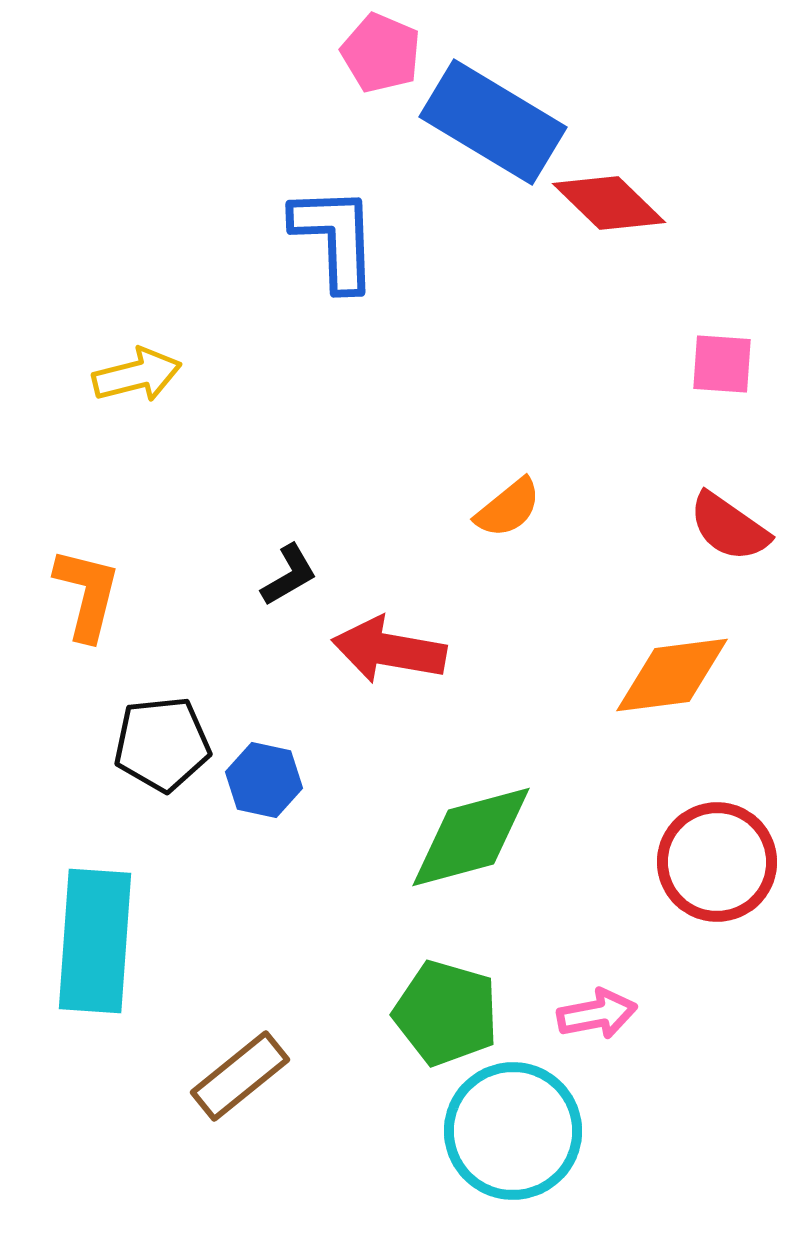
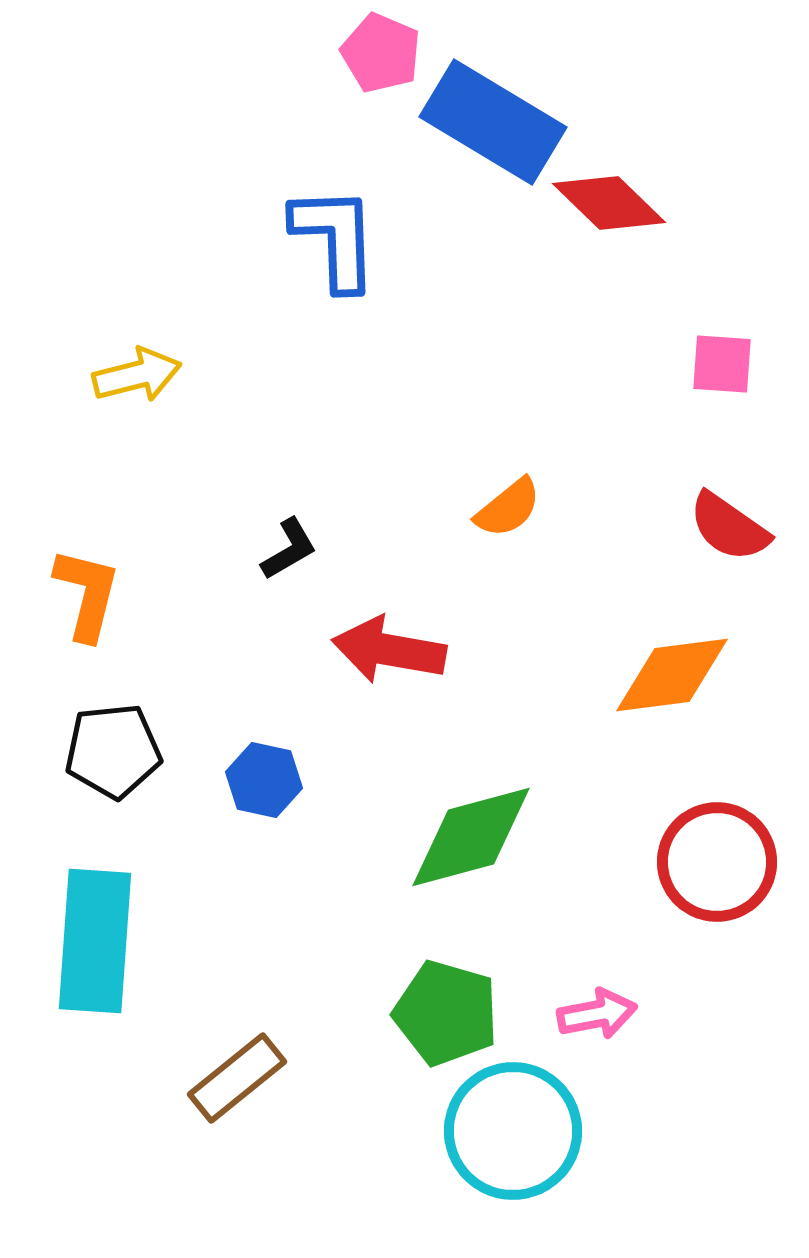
black L-shape: moved 26 px up
black pentagon: moved 49 px left, 7 px down
brown rectangle: moved 3 px left, 2 px down
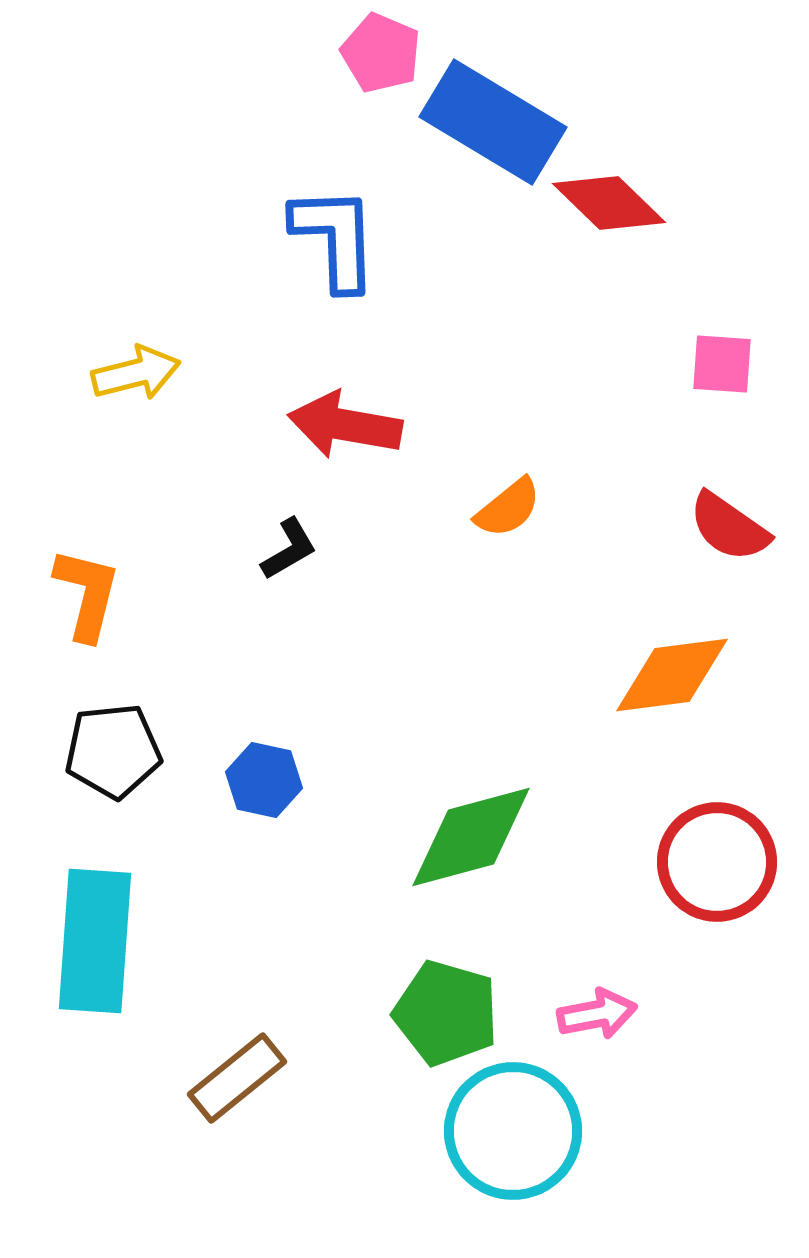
yellow arrow: moved 1 px left, 2 px up
red arrow: moved 44 px left, 225 px up
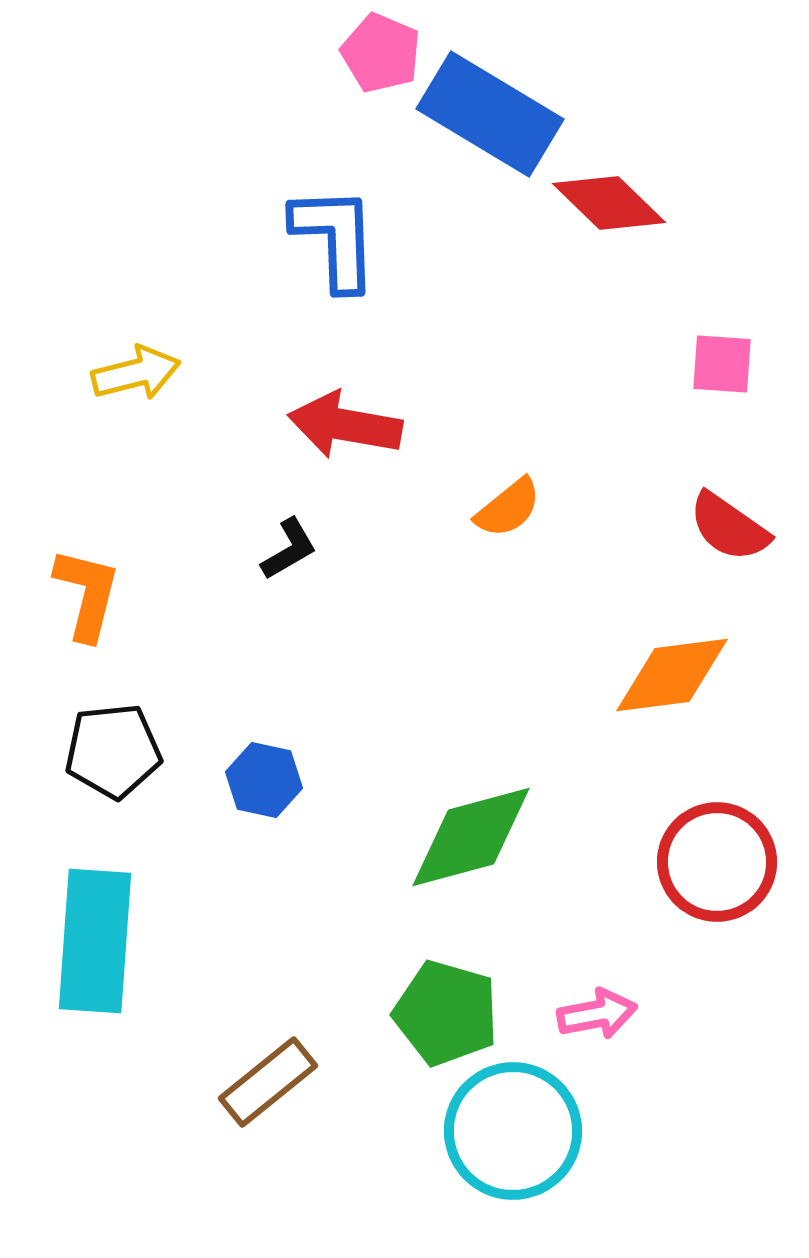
blue rectangle: moved 3 px left, 8 px up
brown rectangle: moved 31 px right, 4 px down
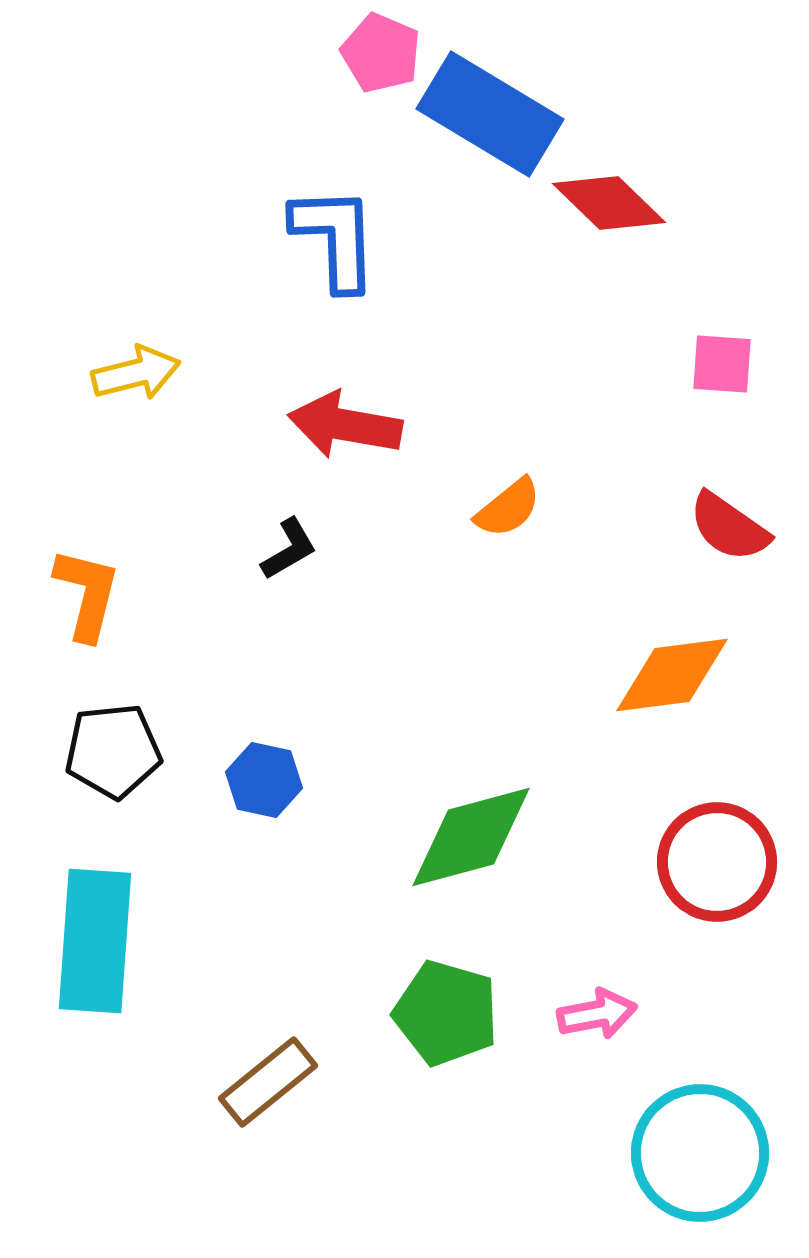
cyan circle: moved 187 px right, 22 px down
